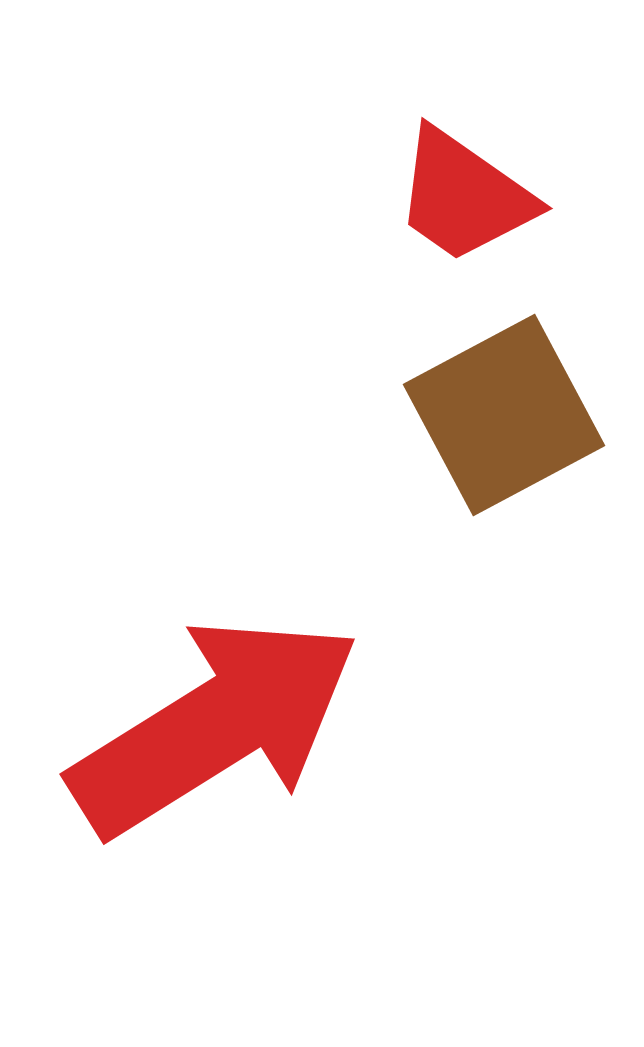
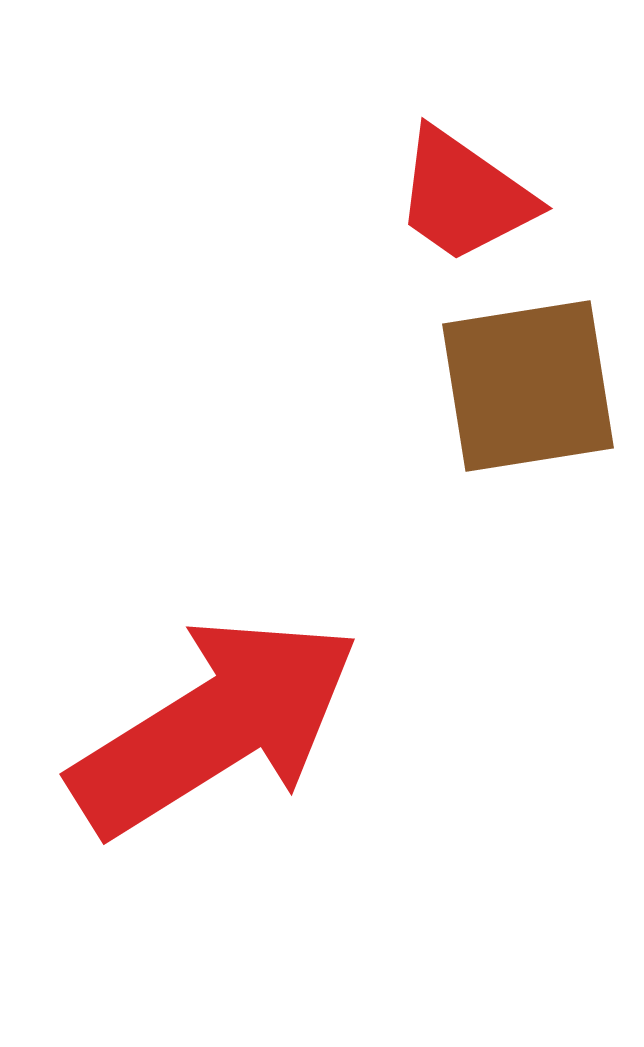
brown square: moved 24 px right, 29 px up; rotated 19 degrees clockwise
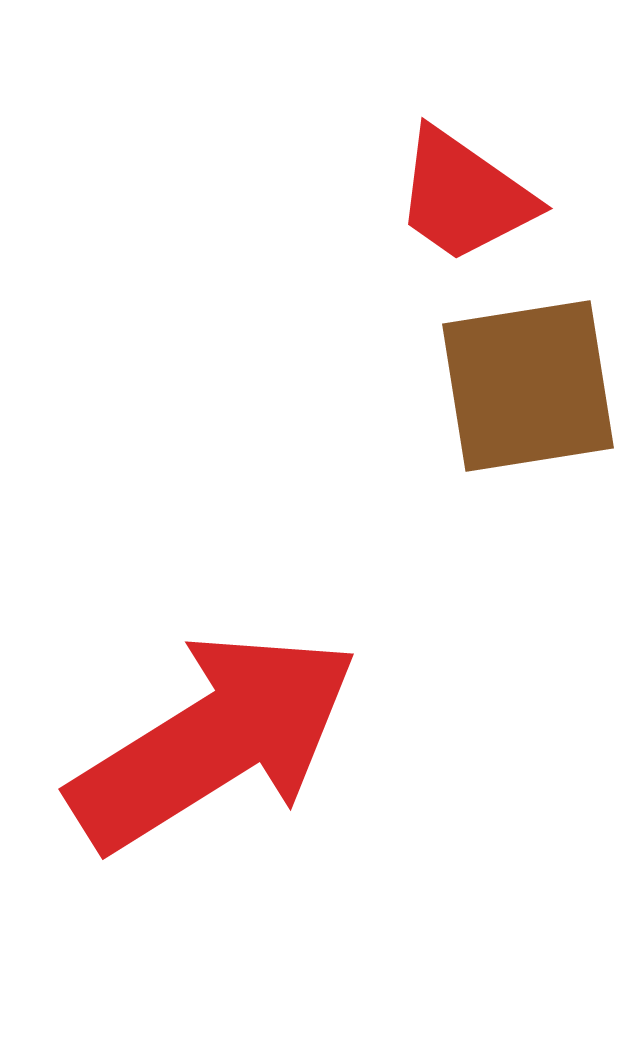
red arrow: moved 1 px left, 15 px down
